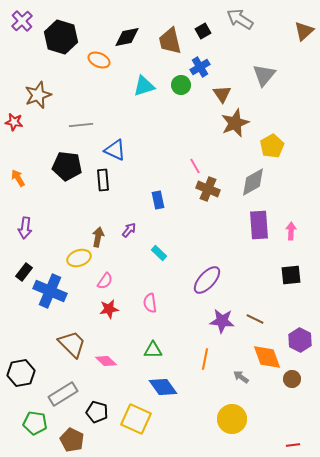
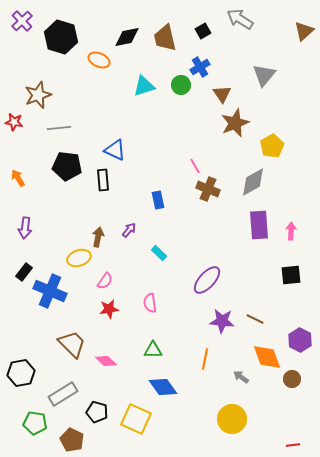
brown trapezoid at (170, 41): moved 5 px left, 3 px up
gray line at (81, 125): moved 22 px left, 3 px down
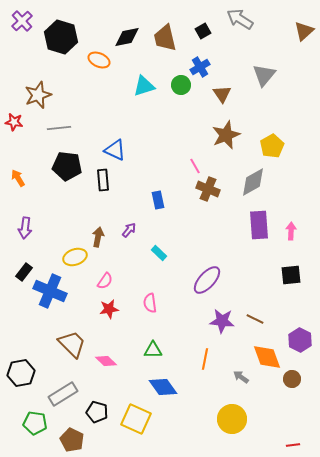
brown star at (235, 123): moved 9 px left, 12 px down
yellow ellipse at (79, 258): moved 4 px left, 1 px up
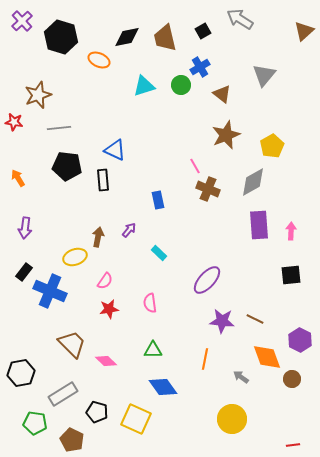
brown triangle at (222, 94): rotated 18 degrees counterclockwise
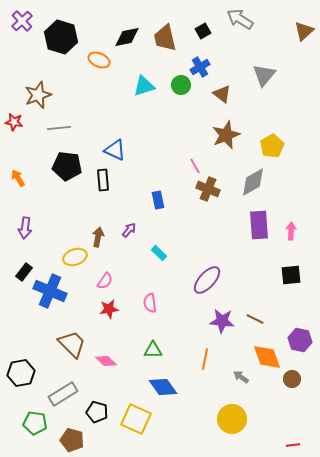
purple hexagon at (300, 340): rotated 15 degrees counterclockwise
brown pentagon at (72, 440): rotated 10 degrees counterclockwise
